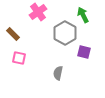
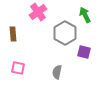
green arrow: moved 2 px right
brown rectangle: rotated 40 degrees clockwise
pink square: moved 1 px left, 10 px down
gray semicircle: moved 1 px left, 1 px up
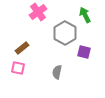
brown rectangle: moved 9 px right, 14 px down; rotated 56 degrees clockwise
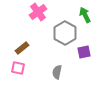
purple square: rotated 24 degrees counterclockwise
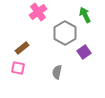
purple square: rotated 24 degrees counterclockwise
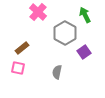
pink cross: rotated 12 degrees counterclockwise
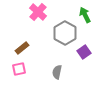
pink square: moved 1 px right, 1 px down; rotated 24 degrees counterclockwise
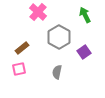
gray hexagon: moved 6 px left, 4 px down
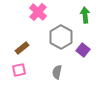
green arrow: rotated 21 degrees clockwise
gray hexagon: moved 2 px right
purple square: moved 1 px left, 2 px up; rotated 16 degrees counterclockwise
pink square: moved 1 px down
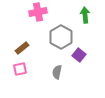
pink cross: rotated 36 degrees clockwise
purple square: moved 4 px left, 5 px down
pink square: moved 1 px right, 1 px up
